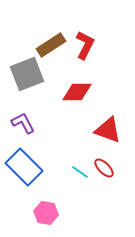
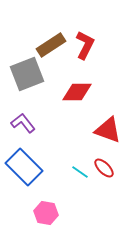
purple L-shape: rotated 10 degrees counterclockwise
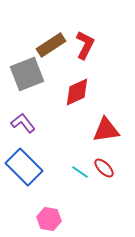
red diamond: rotated 24 degrees counterclockwise
red triangle: moved 2 px left; rotated 28 degrees counterclockwise
pink hexagon: moved 3 px right, 6 px down
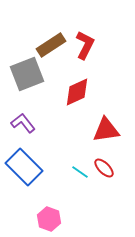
pink hexagon: rotated 10 degrees clockwise
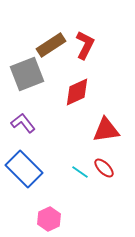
blue rectangle: moved 2 px down
pink hexagon: rotated 15 degrees clockwise
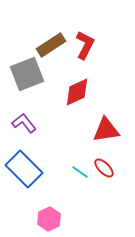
purple L-shape: moved 1 px right
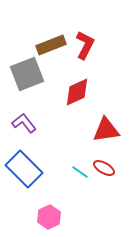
brown rectangle: rotated 12 degrees clockwise
red ellipse: rotated 15 degrees counterclockwise
pink hexagon: moved 2 px up
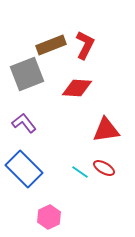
red diamond: moved 4 px up; rotated 28 degrees clockwise
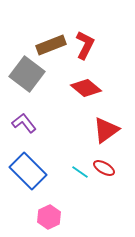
gray square: rotated 32 degrees counterclockwise
red diamond: moved 9 px right; rotated 36 degrees clockwise
red triangle: rotated 28 degrees counterclockwise
blue rectangle: moved 4 px right, 2 px down
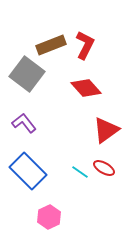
red diamond: rotated 8 degrees clockwise
